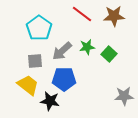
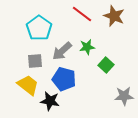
brown star: rotated 25 degrees clockwise
green square: moved 3 px left, 11 px down
blue pentagon: rotated 15 degrees clockwise
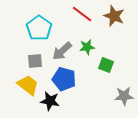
green square: rotated 21 degrees counterclockwise
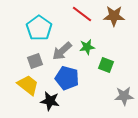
brown star: rotated 20 degrees counterclockwise
gray square: rotated 14 degrees counterclockwise
blue pentagon: moved 3 px right, 1 px up
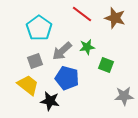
brown star: moved 1 px right, 2 px down; rotated 15 degrees clockwise
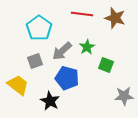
red line: rotated 30 degrees counterclockwise
green star: rotated 21 degrees counterclockwise
yellow trapezoid: moved 10 px left
black star: rotated 18 degrees clockwise
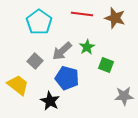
cyan pentagon: moved 6 px up
gray square: rotated 28 degrees counterclockwise
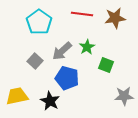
brown star: rotated 25 degrees counterclockwise
yellow trapezoid: moved 1 px left, 11 px down; rotated 50 degrees counterclockwise
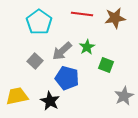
gray star: rotated 24 degrees counterclockwise
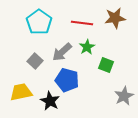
red line: moved 9 px down
gray arrow: moved 1 px down
blue pentagon: moved 2 px down
yellow trapezoid: moved 4 px right, 4 px up
